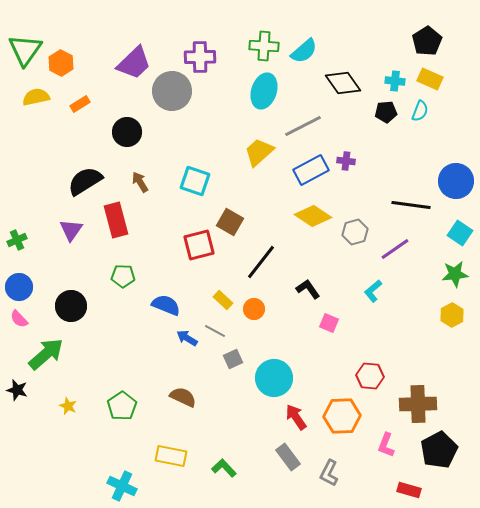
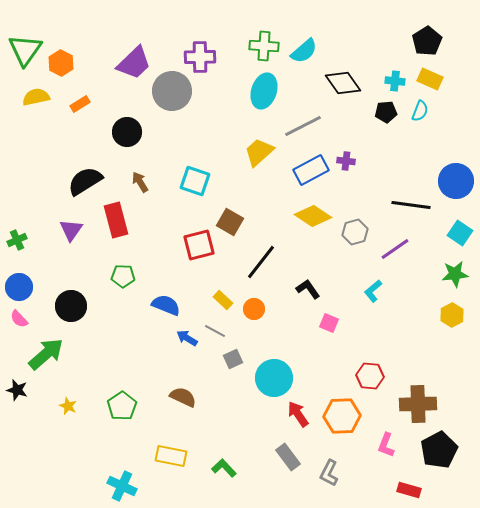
red arrow at (296, 417): moved 2 px right, 3 px up
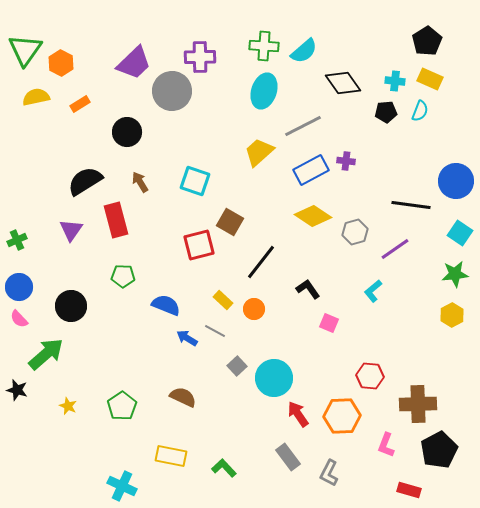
gray square at (233, 359): moved 4 px right, 7 px down; rotated 18 degrees counterclockwise
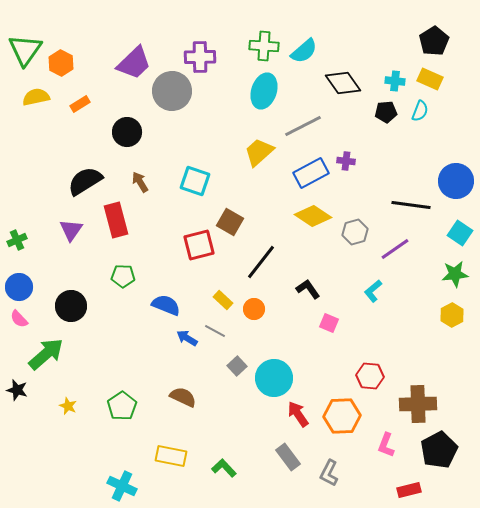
black pentagon at (427, 41): moved 7 px right
blue rectangle at (311, 170): moved 3 px down
red rectangle at (409, 490): rotated 30 degrees counterclockwise
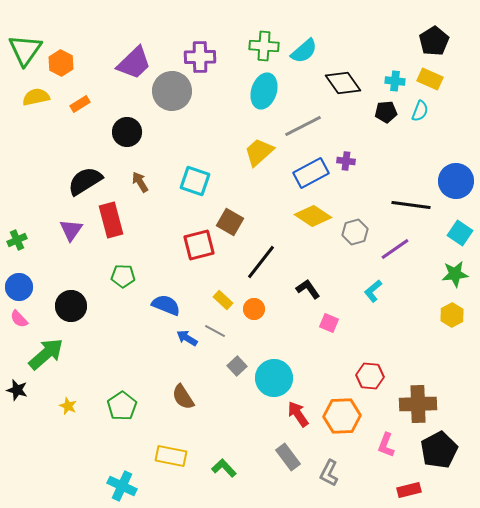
red rectangle at (116, 220): moved 5 px left
brown semicircle at (183, 397): rotated 148 degrees counterclockwise
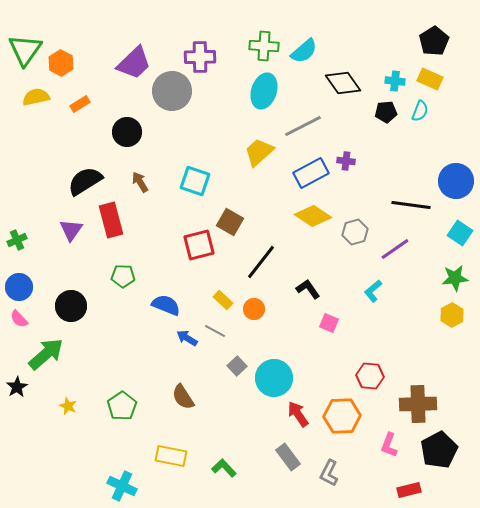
green star at (455, 274): moved 4 px down
black star at (17, 390): moved 3 px up; rotated 25 degrees clockwise
pink L-shape at (386, 445): moved 3 px right
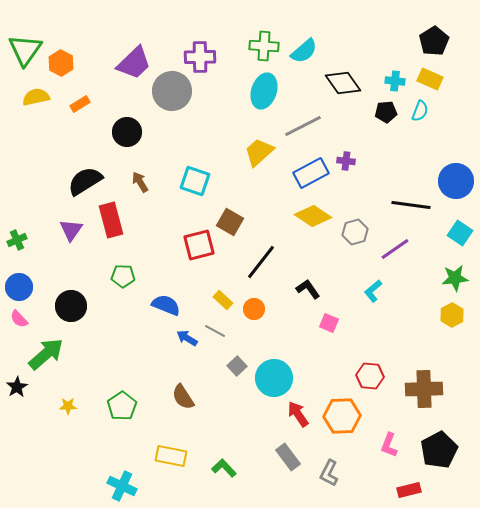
brown cross at (418, 404): moved 6 px right, 15 px up
yellow star at (68, 406): rotated 24 degrees counterclockwise
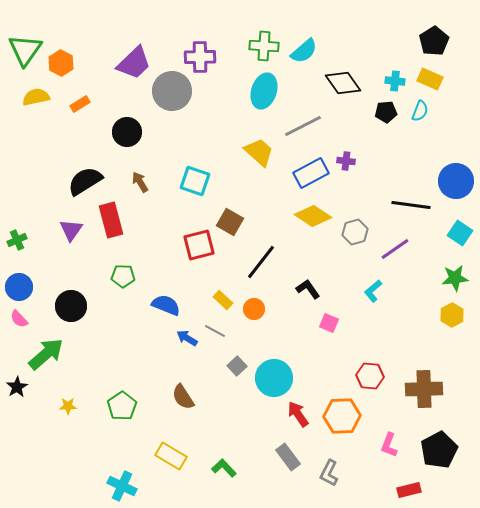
yellow trapezoid at (259, 152): rotated 84 degrees clockwise
yellow rectangle at (171, 456): rotated 20 degrees clockwise
